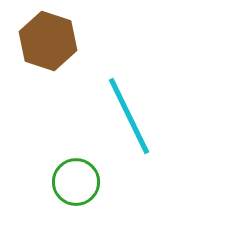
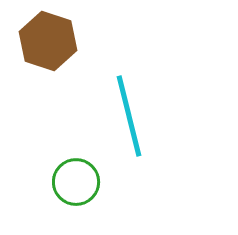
cyan line: rotated 12 degrees clockwise
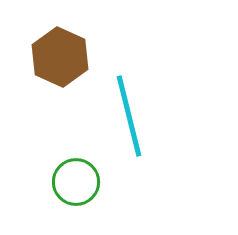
brown hexagon: moved 12 px right, 16 px down; rotated 6 degrees clockwise
